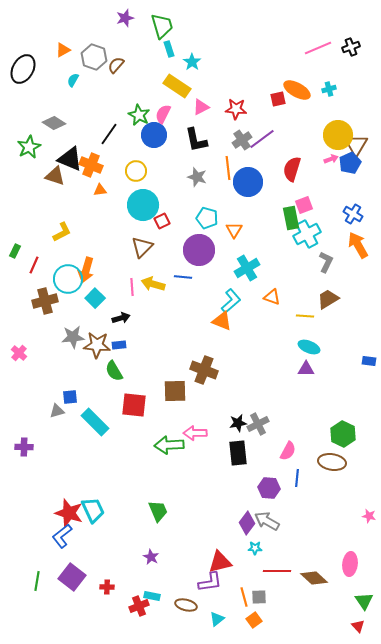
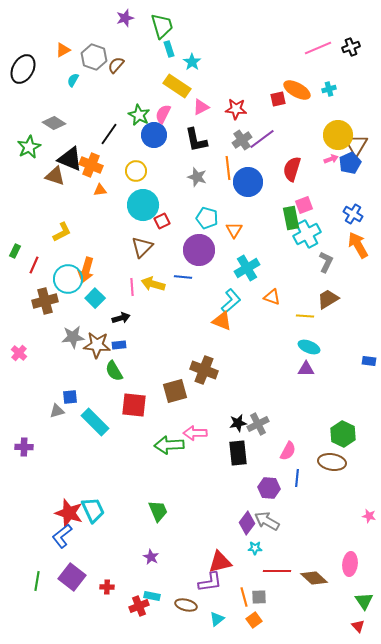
brown square at (175, 391): rotated 15 degrees counterclockwise
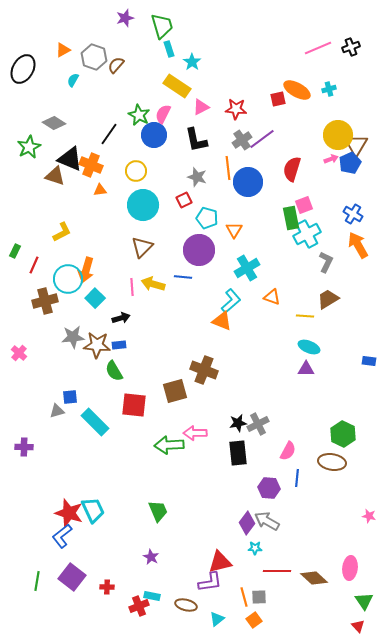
red square at (162, 221): moved 22 px right, 21 px up
pink ellipse at (350, 564): moved 4 px down
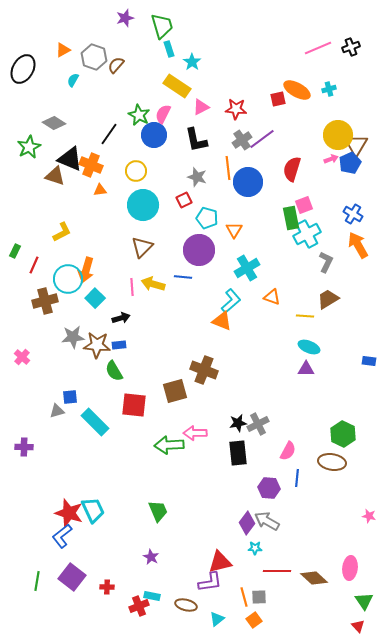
pink cross at (19, 353): moved 3 px right, 4 px down
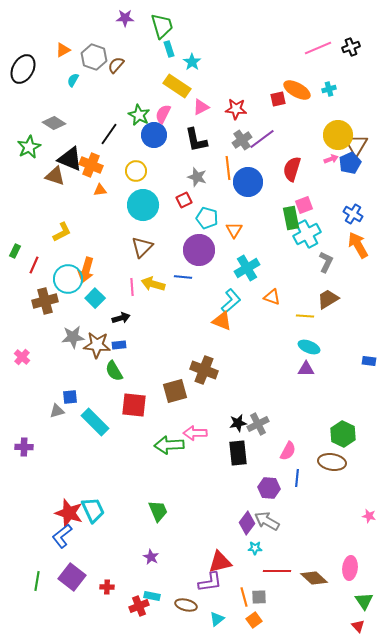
purple star at (125, 18): rotated 18 degrees clockwise
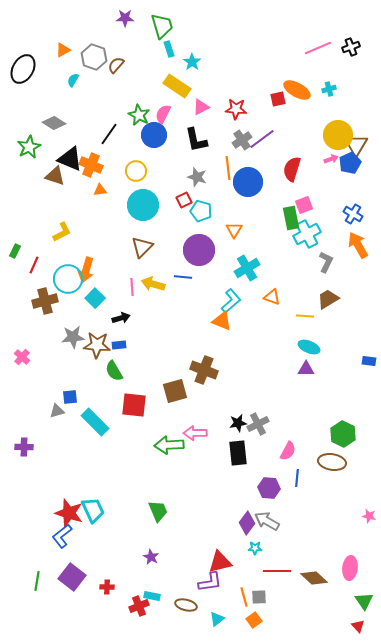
cyan pentagon at (207, 218): moved 6 px left, 7 px up
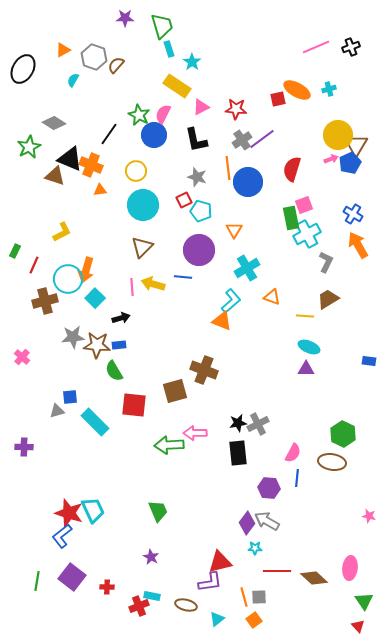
pink line at (318, 48): moved 2 px left, 1 px up
pink semicircle at (288, 451): moved 5 px right, 2 px down
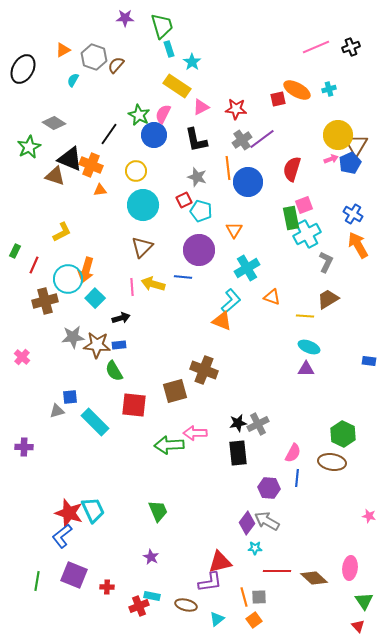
purple square at (72, 577): moved 2 px right, 2 px up; rotated 16 degrees counterclockwise
